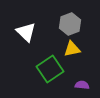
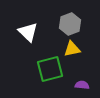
white triangle: moved 2 px right
green square: rotated 20 degrees clockwise
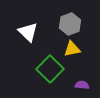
green square: rotated 32 degrees counterclockwise
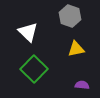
gray hexagon: moved 8 px up; rotated 20 degrees counterclockwise
yellow triangle: moved 4 px right
green square: moved 16 px left
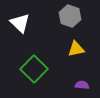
white triangle: moved 8 px left, 9 px up
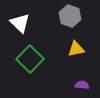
green square: moved 4 px left, 10 px up
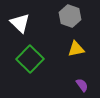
purple semicircle: rotated 48 degrees clockwise
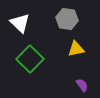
gray hexagon: moved 3 px left, 3 px down; rotated 10 degrees counterclockwise
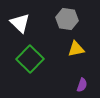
purple semicircle: rotated 56 degrees clockwise
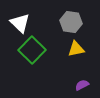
gray hexagon: moved 4 px right, 3 px down
green square: moved 2 px right, 9 px up
purple semicircle: rotated 136 degrees counterclockwise
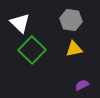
gray hexagon: moved 2 px up
yellow triangle: moved 2 px left
